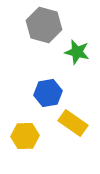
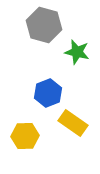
blue hexagon: rotated 12 degrees counterclockwise
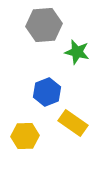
gray hexagon: rotated 20 degrees counterclockwise
blue hexagon: moved 1 px left, 1 px up
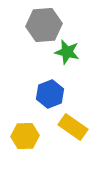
green star: moved 10 px left
blue hexagon: moved 3 px right, 2 px down
yellow rectangle: moved 4 px down
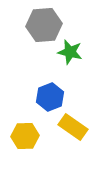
green star: moved 3 px right
blue hexagon: moved 3 px down
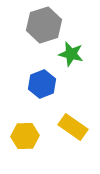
gray hexagon: rotated 12 degrees counterclockwise
green star: moved 1 px right, 2 px down
blue hexagon: moved 8 px left, 13 px up
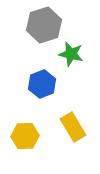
yellow rectangle: rotated 24 degrees clockwise
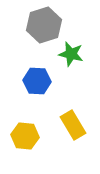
blue hexagon: moved 5 px left, 3 px up; rotated 24 degrees clockwise
yellow rectangle: moved 2 px up
yellow hexagon: rotated 8 degrees clockwise
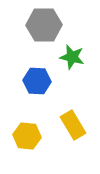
gray hexagon: rotated 16 degrees clockwise
green star: moved 1 px right, 3 px down
yellow hexagon: moved 2 px right
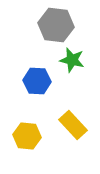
gray hexagon: moved 12 px right; rotated 8 degrees clockwise
green star: moved 3 px down
yellow rectangle: rotated 12 degrees counterclockwise
